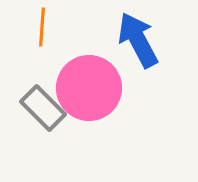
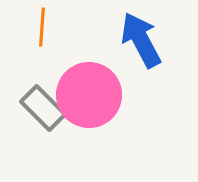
blue arrow: moved 3 px right
pink circle: moved 7 px down
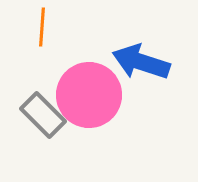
blue arrow: moved 22 px down; rotated 44 degrees counterclockwise
gray rectangle: moved 7 px down
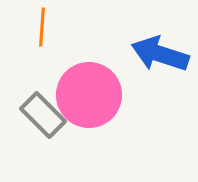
blue arrow: moved 19 px right, 8 px up
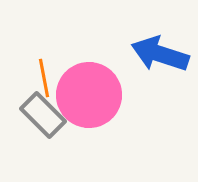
orange line: moved 2 px right, 51 px down; rotated 15 degrees counterclockwise
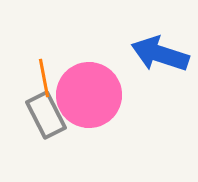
gray rectangle: moved 3 px right; rotated 18 degrees clockwise
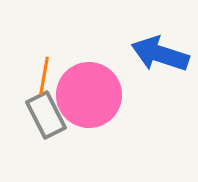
orange line: moved 2 px up; rotated 21 degrees clockwise
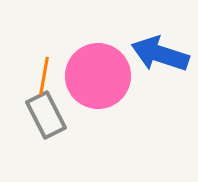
pink circle: moved 9 px right, 19 px up
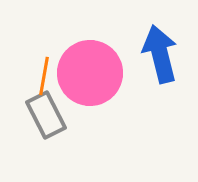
blue arrow: rotated 58 degrees clockwise
pink circle: moved 8 px left, 3 px up
